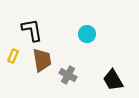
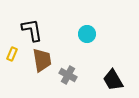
yellow rectangle: moved 1 px left, 2 px up
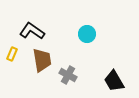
black L-shape: moved 1 px down; rotated 45 degrees counterclockwise
black trapezoid: moved 1 px right, 1 px down
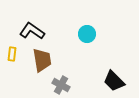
yellow rectangle: rotated 16 degrees counterclockwise
gray cross: moved 7 px left, 10 px down
black trapezoid: rotated 15 degrees counterclockwise
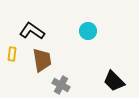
cyan circle: moved 1 px right, 3 px up
